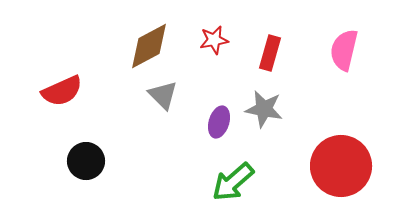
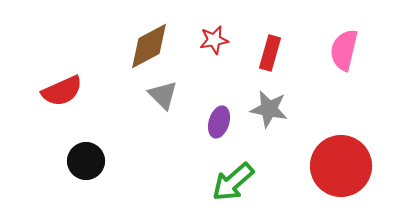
gray star: moved 5 px right
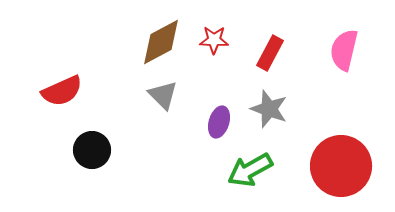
red star: rotated 12 degrees clockwise
brown diamond: moved 12 px right, 4 px up
red rectangle: rotated 12 degrees clockwise
gray star: rotated 9 degrees clockwise
black circle: moved 6 px right, 11 px up
green arrow: moved 17 px right, 12 px up; rotated 12 degrees clockwise
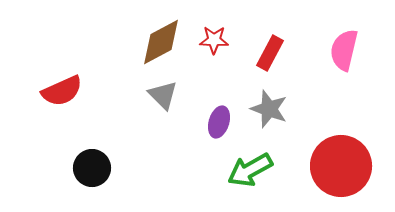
black circle: moved 18 px down
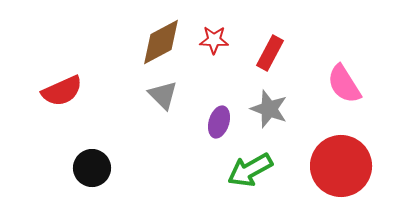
pink semicircle: moved 34 px down; rotated 45 degrees counterclockwise
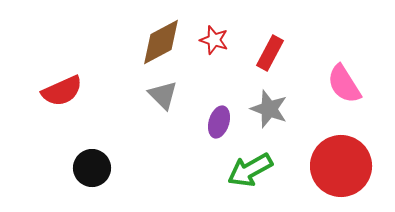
red star: rotated 16 degrees clockwise
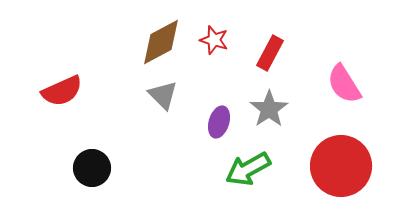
gray star: rotated 18 degrees clockwise
green arrow: moved 2 px left, 1 px up
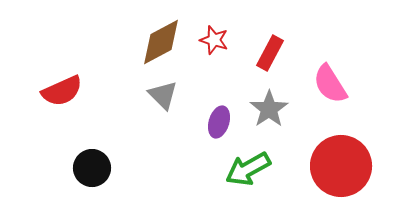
pink semicircle: moved 14 px left
